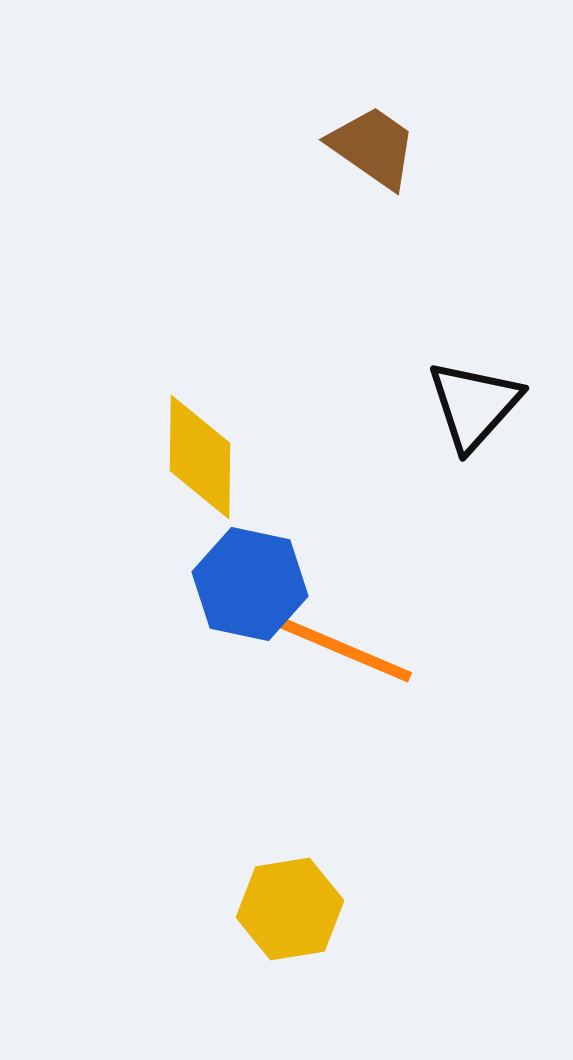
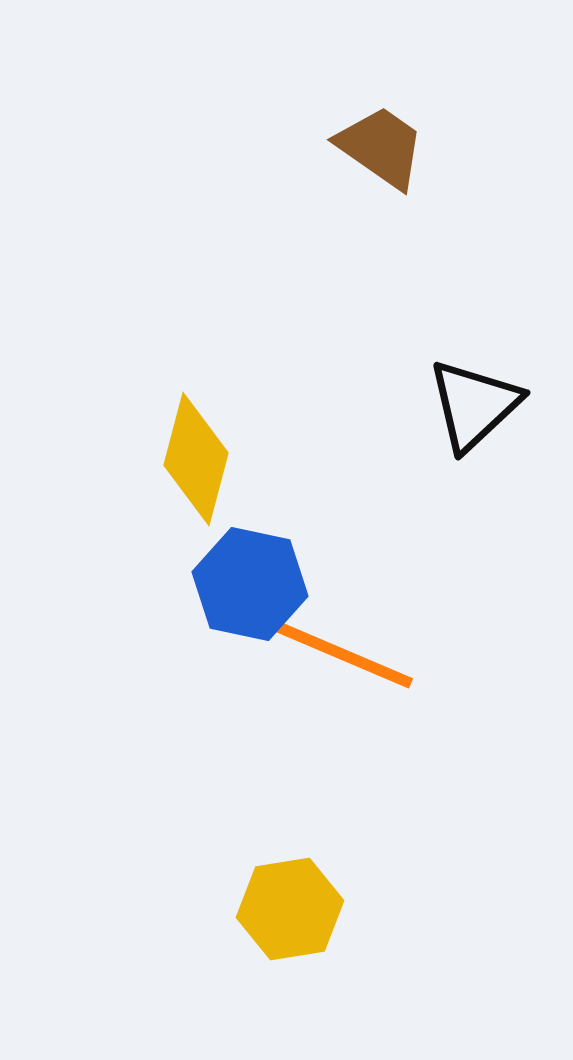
brown trapezoid: moved 8 px right
black triangle: rotated 5 degrees clockwise
yellow diamond: moved 4 px left, 2 px down; rotated 14 degrees clockwise
orange line: moved 1 px right, 6 px down
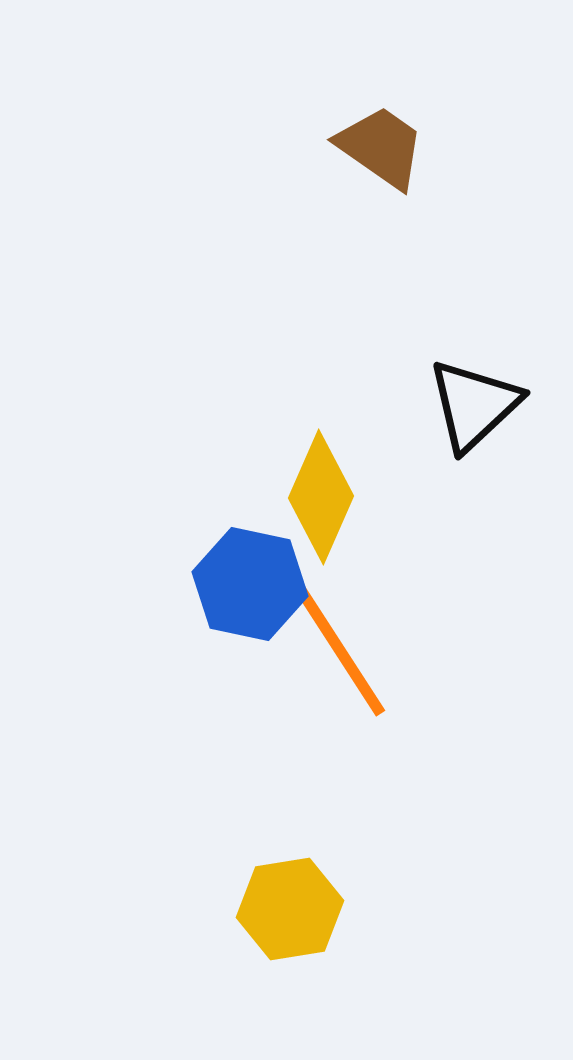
yellow diamond: moved 125 px right, 38 px down; rotated 9 degrees clockwise
orange line: moved 6 px up; rotated 34 degrees clockwise
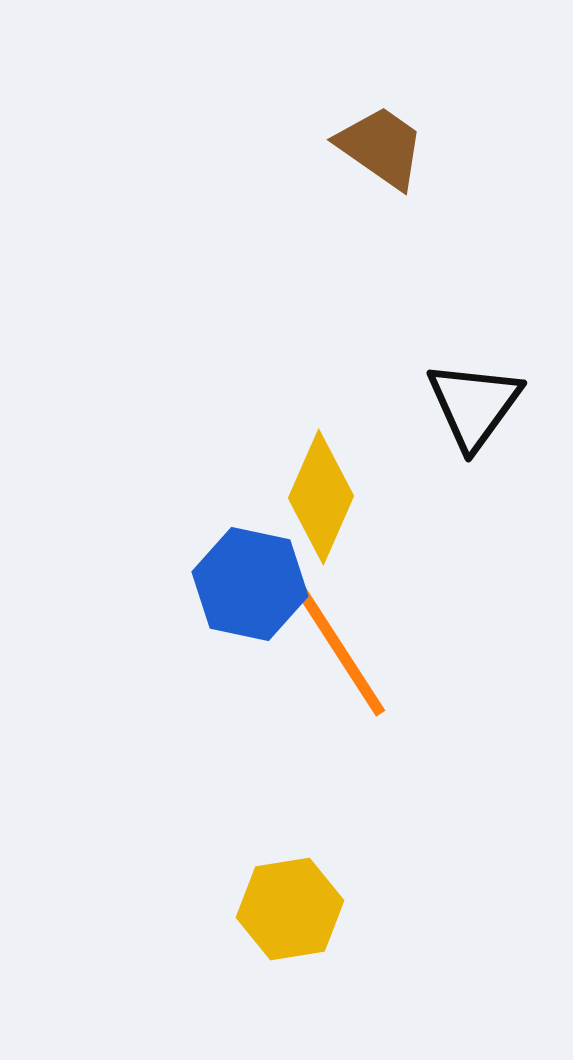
black triangle: rotated 11 degrees counterclockwise
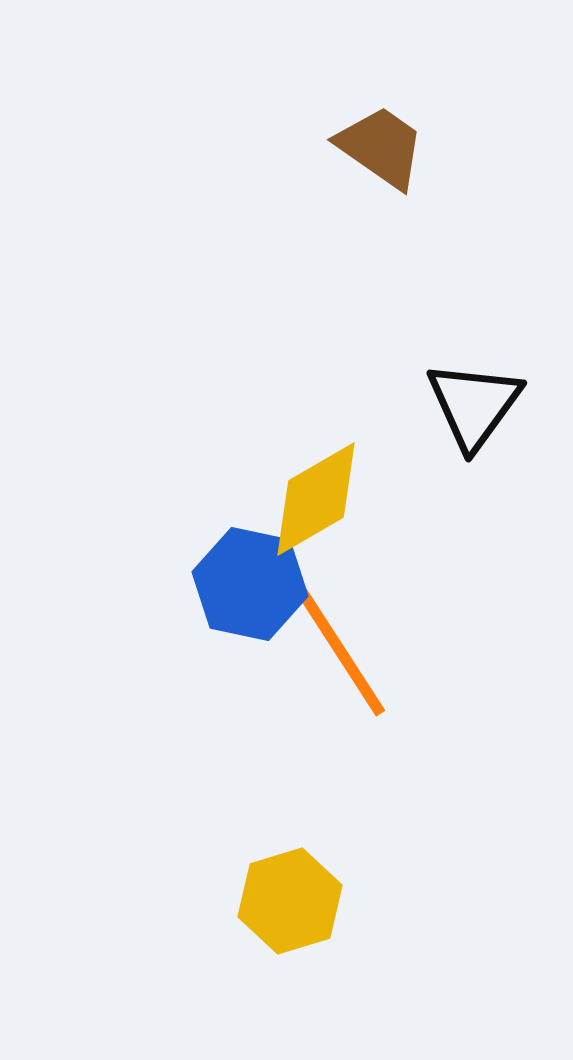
yellow diamond: moved 5 px left, 2 px down; rotated 36 degrees clockwise
yellow hexagon: moved 8 px up; rotated 8 degrees counterclockwise
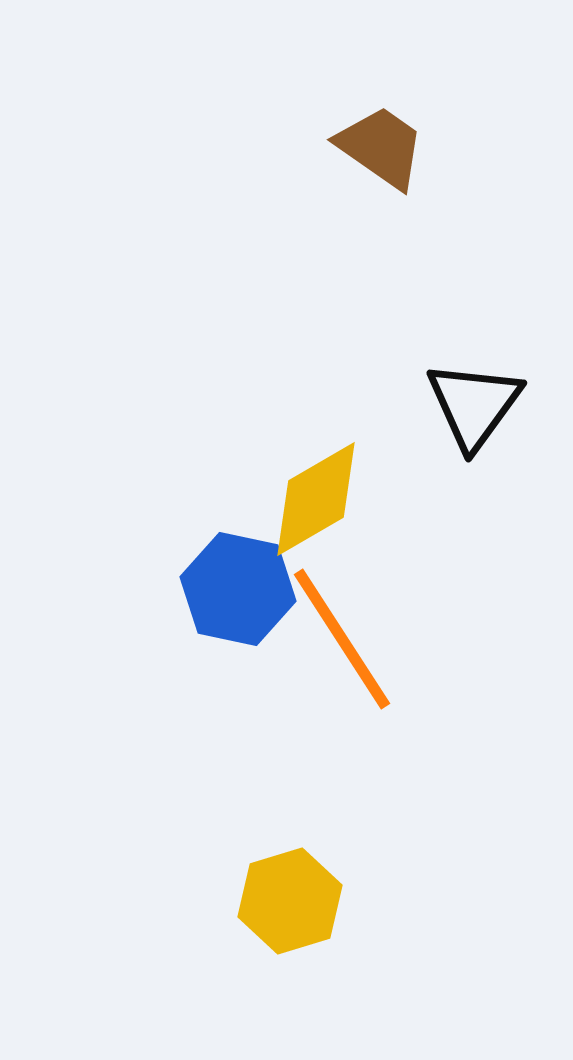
blue hexagon: moved 12 px left, 5 px down
orange line: moved 5 px right, 7 px up
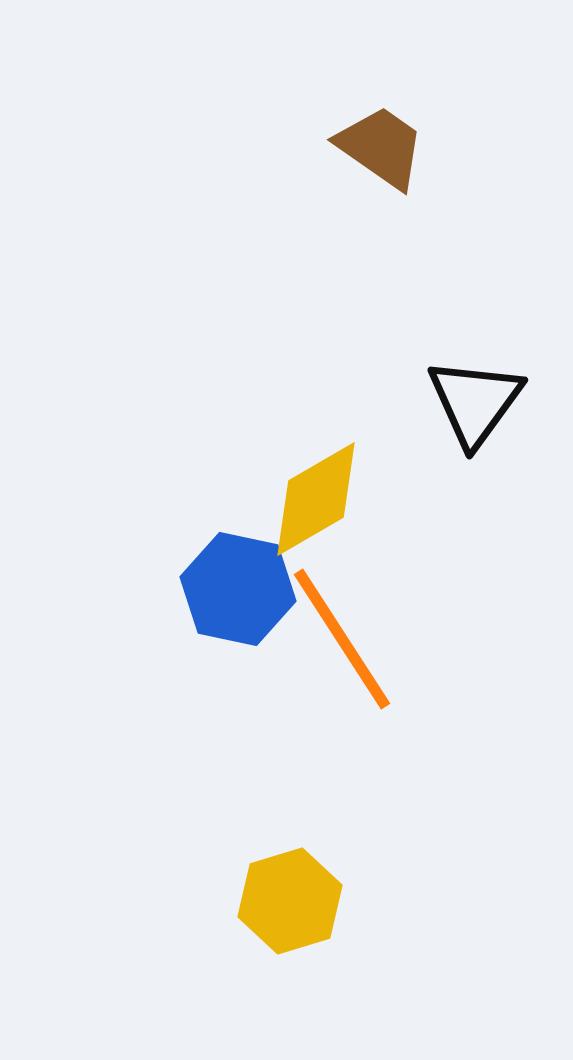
black triangle: moved 1 px right, 3 px up
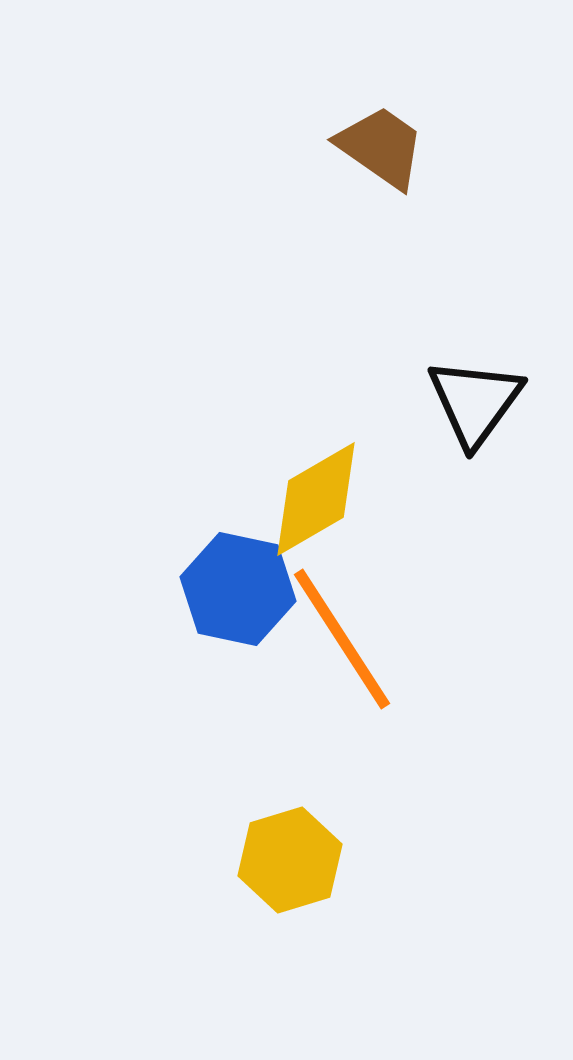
yellow hexagon: moved 41 px up
